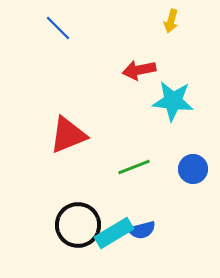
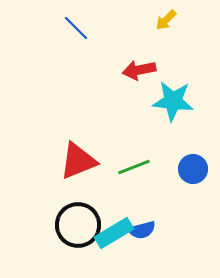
yellow arrow: moved 5 px left, 1 px up; rotated 30 degrees clockwise
blue line: moved 18 px right
red triangle: moved 10 px right, 26 px down
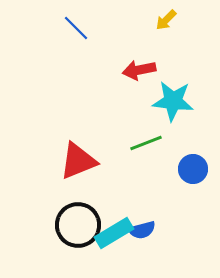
green line: moved 12 px right, 24 px up
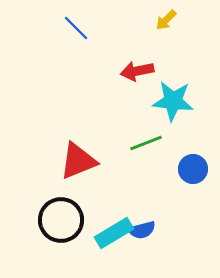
red arrow: moved 2 px left, 1 px down
black circle: moved 17 px left, 5 px up
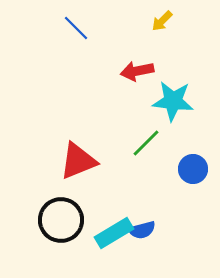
yellow arrow: moved 4 px left, 1 px down
green line: rotated 24 degrees counterclockwise
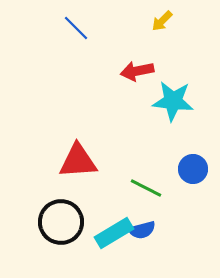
green line: moved 45 px down; rotated 72 degrees clockwise
red triangle: rotated 18 degrees clockwise
black circle: moved 2 px down
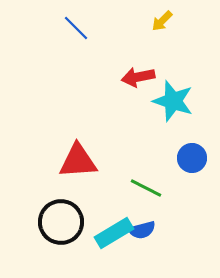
red arrow: moved 1 px right, 6 px down
cyan star: rotated 12 degrees clockwise
blue circle: moved 1 px left, 11 px up
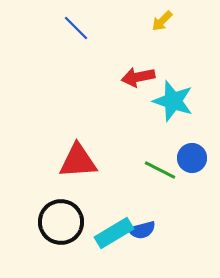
green line: moved 14 px right, 18 px up
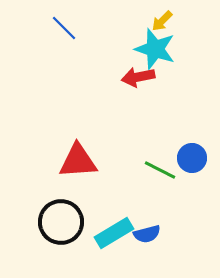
blue line: moved 12 px left
cyan star: moved 18 px left, 52 px up
blue semicircle: moved 5 px right, 4 px down
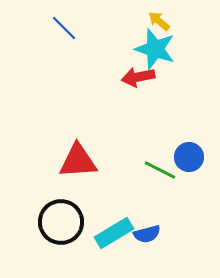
yellow arrow: moved 3 px left; rotated 85 degrees clockwise
blue circle: moved 3 px left, 1 px up
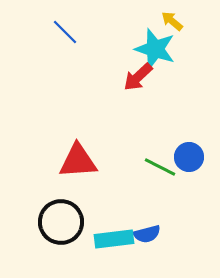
yellow arrow: moved 13 px right
blue line: moved 1 px right, 4 px down
red arrow: rotated 32 degrees counterclockwise
green line: moved 3 px up
cyan rectangle: moved 6 px down; rotated 24 degrees clockwise
